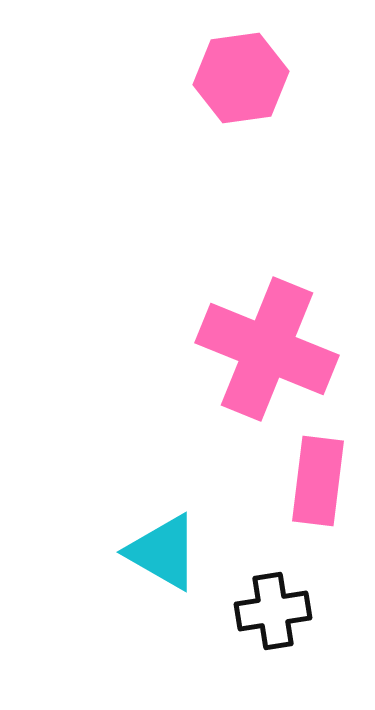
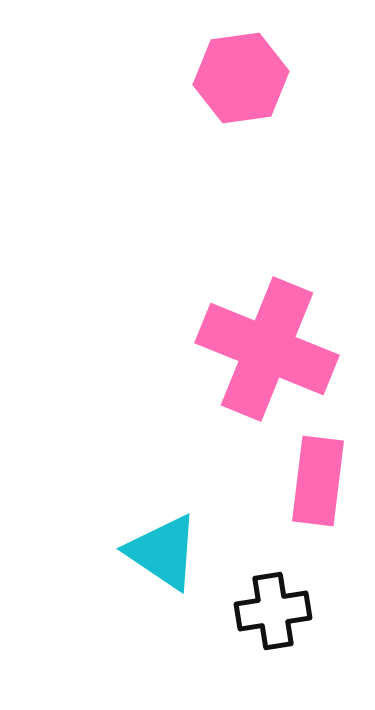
cyan triangle: rotated 4 degrees clockwise
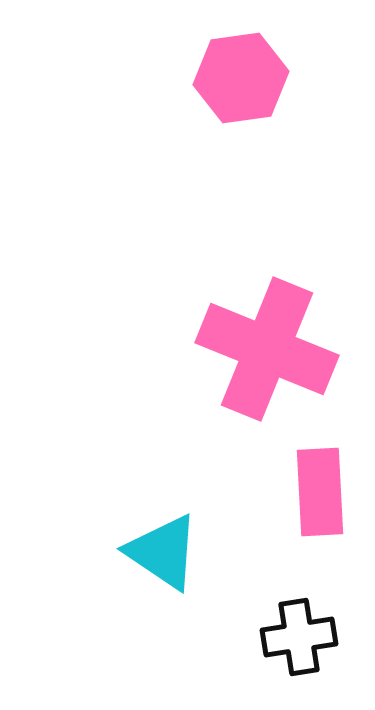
pink rectangle: moved 2 px right, 11 px down; rotated 10 degrees counterclockwise
black cross: moved 26 px right, 26 px down
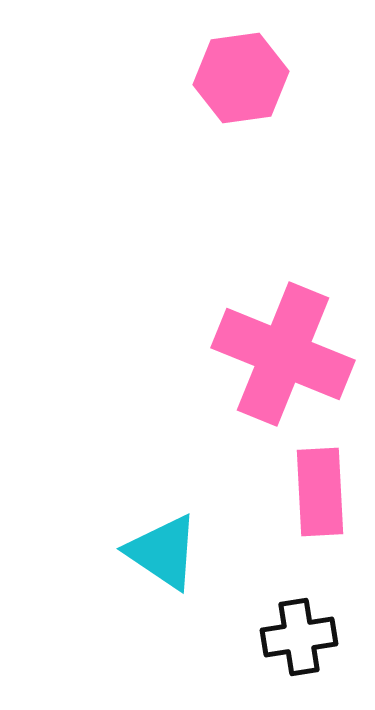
pink cross: moved 16 px right, 5 px down
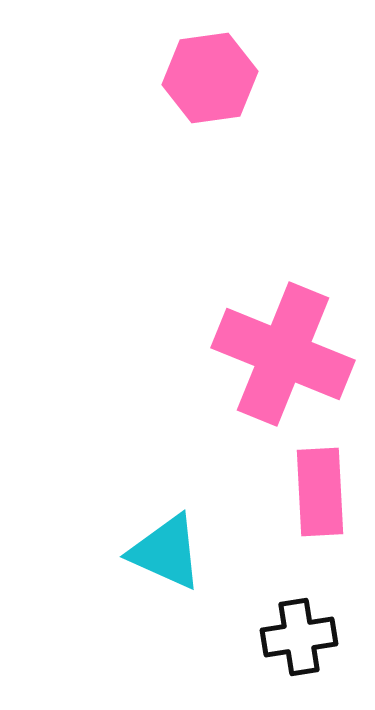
pink hexagon: moved 31 px left
cyan triangle: moved 3 px right; rotated 10 degrees counterclockwise
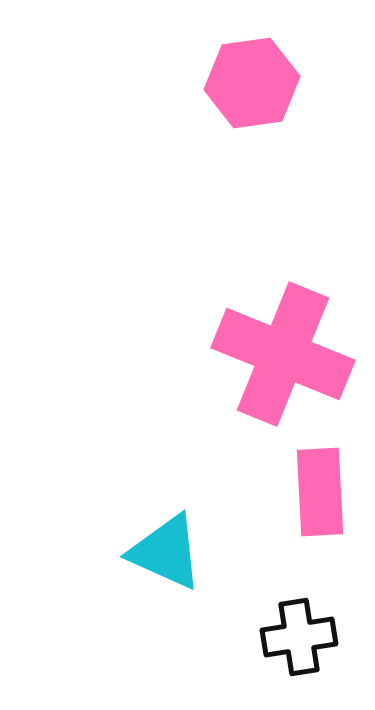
pink hexagon: moved 42 px right, 5 px down
